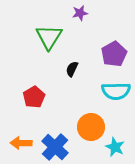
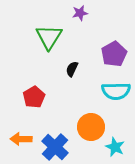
orange arrow: moved 4 px up
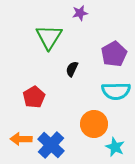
orange circle: moved 3 px right, 3 px up
blue cross: moved 4 px left, 2 px up
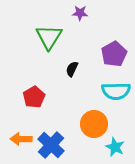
purple star: rotated 14 degrees clockwise
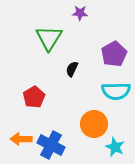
green triangle: moved 1 px down
blue cross: rotated 16 degrees counterclockwise
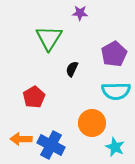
orange circle: moved 2 px left, 1 px up
